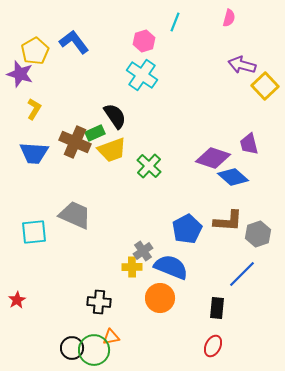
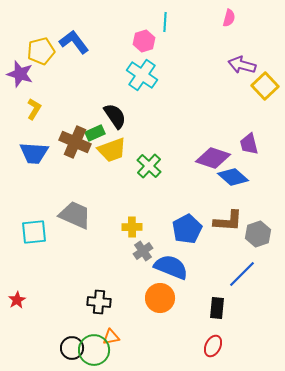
cyan line: moved 10 px left; rotated 18 degrees counterclockwise
yellow pentagon: moved 6 px right; rotated 16 degrees clockwise
yellow cross: moved 40 px up
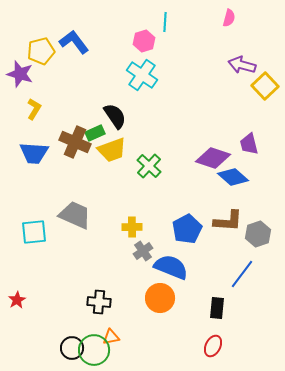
blue line: rotated 8 degrees counterclockwise
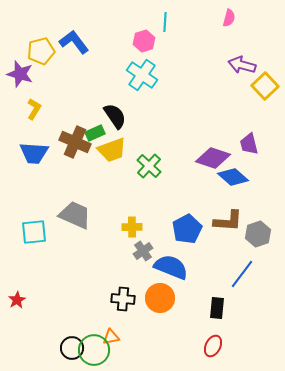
black cross: moved 24 px right, 3 px up
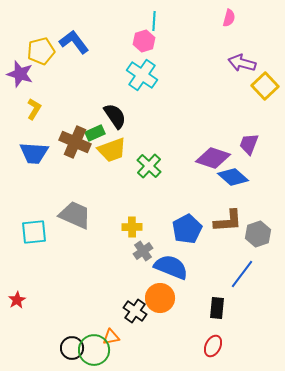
cyan line: moved 11 px left, 1 px up
purple arrow: moved 2 px up
purple trapezoid: rotated 35 degrees clockwise
brown L-shape: rotated 8 degrees counterclockwise
black cross: moved 12 px right, 12 px down; rotated 30 degrees clockwise
